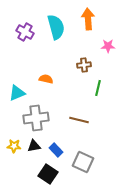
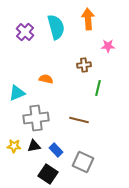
purple cross: rotated 12 degrees clockwise
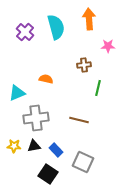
orange arrow: moved 1 px right
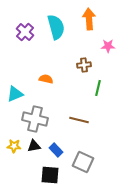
cyan triangle: moved 2 px left, 1 px down
gray cross: moved 1 px left, 1 px down; rotated 20 degrees clockwise
black square: moved 2 px right, 1 px down; rotated 30 degrees counterclockwise
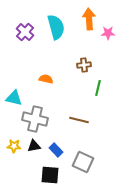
pink star: moved 13 px up
cyan triangle: moved 1 px left, 4 px down; rotated 36 degrees clockwise
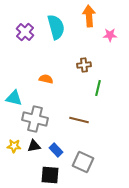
orange arrow: moved 3 px up
pink star: moved 2 px right, 2 px down
